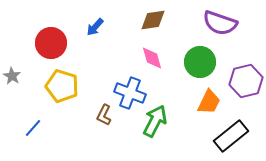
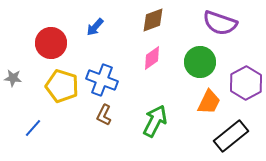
brown diamond: rotated 12 degrees counterclockwise
pink diamond: rotated 70 degrees clockwise
gray star: moved 1 px right, 2 px down; rotated 24 degrees counterclockwise
purple hexagon: moved 2 px down; rotated 16 degrees counterclockwise
blue cross: moved 28 px left, 13 px up
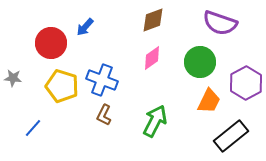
blue arrow: moved 10 px left
orange trapezoid: moved 1 px up
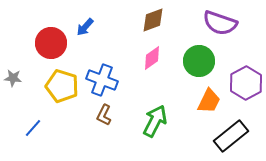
green circle: moved 1 px left, 1 px up
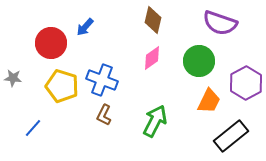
brown diamond: rotated 56 degrees counterclockwise
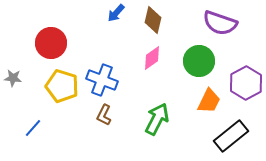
blue arrow: moved 31 px right, 14 px up
green arrow: moved 2 px right, 2 px up
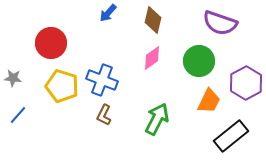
blue arrow: moved 8 px left
blue line: moved 15 px left, 13 px up
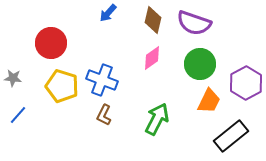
purple semicircle: moved 26 px left
green circle: moved 1 px right, 3 px down
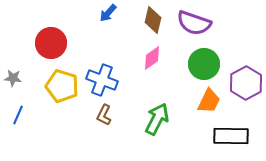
green circle: moved 4 px right
blue line: rotated 18 degrees counterclockwise
black rectangle: rotated 40 degrees clockwise
